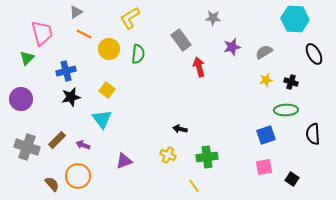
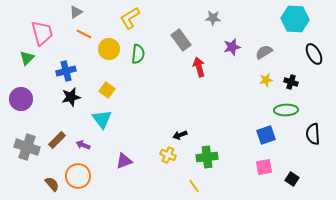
black arrow: moved 6 px down; rotated 32 degrees counterclockwise
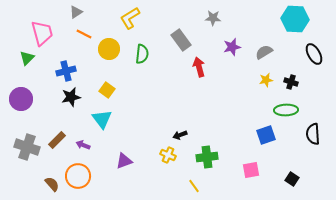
green semicircle: moved 4 px right
pink square: moved 13 px left, 3 px down
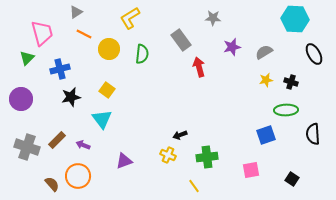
blue cross: moved 6 px left, 2 px up
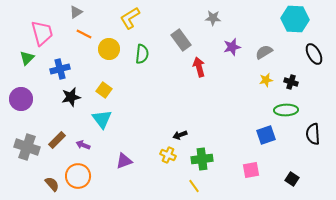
yellow square: moved 3 px left
green cross: moved 5 px left, 2 px down
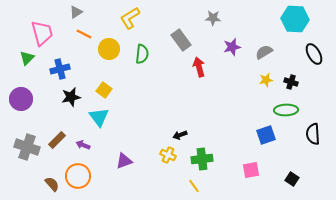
cyan triangle: moved 3 px left, 2 px up
